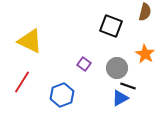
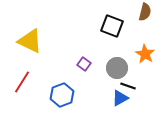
black square: moved 1 px right
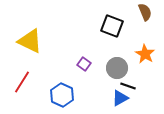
brown semicircle: rotated 36 degrees counterclockwise
blue hexagon: rotated 15 degrees counterclockwise
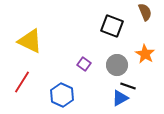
gray circle: moved 3 px up
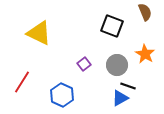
yellow triangle: moved 9 px right, 8 px up
purple square: rotated 16 degrees clockwise
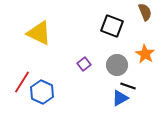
blue hexagon: moved 20 px left, 3 px up
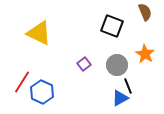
black line: rotated 49 degrees clockwise
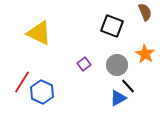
black line: rotated 21 degrees counterclockwise
blue triangle: moved 2 px left
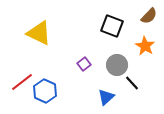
brown semicircle: moved 4 px right, 4 px down; rotated 66 degrees clockwise
orange star: moved 8 px up
red line: rotated 20 degrees clockwise
black line: moved 4 px right, 3 px up
blue hexagon: moved 3 px right, 1 px up
blue triangle: moved 12 px left, 1 px up; rotated 12 degrees counterclockwise
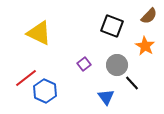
red line: moved 4 px right, 4 px up
blue triangle: rotated 24 degrees counterclockwise
